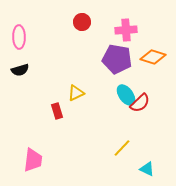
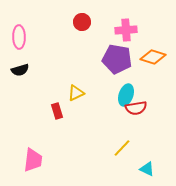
cyan ellipse: rotated 55 degrees clockwise
red semicircle: moved 4 px left, 5 px down; rotated 35 degrees clockwise
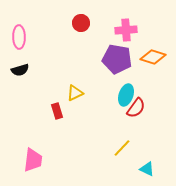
red circle: moved 1 px left, 1 px down
yellow triangle: moved 1 px left
red semicircle: rotated 45 degrees counterclockwise
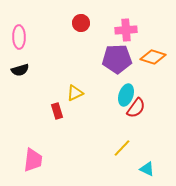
purple pentagon: rotated 12 degrees counterclockwise
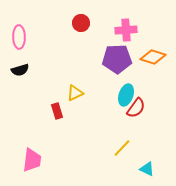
pink trapezoid: moved 1 px left
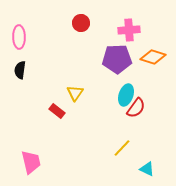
pink cross: moved 3 px right
black semicircle: rotated 114 degrees clockwise
yellow triangle: rotated 30 degrees counterclockwise
red rectangle: rotated 35 degrees counterclockwise
pink trapezoid: moved 1 px left, 2 px down; rotated 20 degrees counterclockwise
